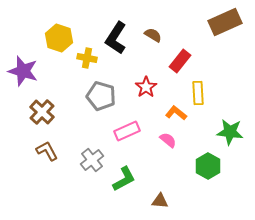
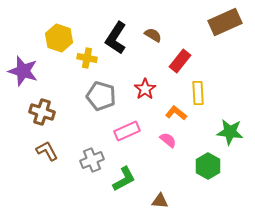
red star: moved 1 px left, 2 px down
brown cross: rotated 25 degrees counterclockwise
gray cross: rotated 15 degrees clockwise
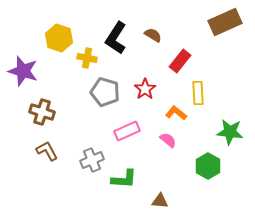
gray pentagon: moved 4 px right, 4 px up
green L-shape: rotated 32 degrees clockwise
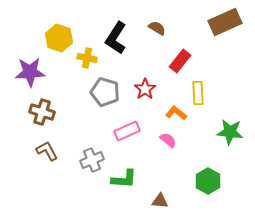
brown semicircle: moved 4 px right, 7 px up
purple star: moved 7 px right, 1 px down; rotated 20 degrees counterclockwise
green hexagon: moved 15 px down
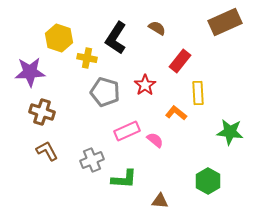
red star: moved 4 px up
pink semicircle: moved 13 px left
